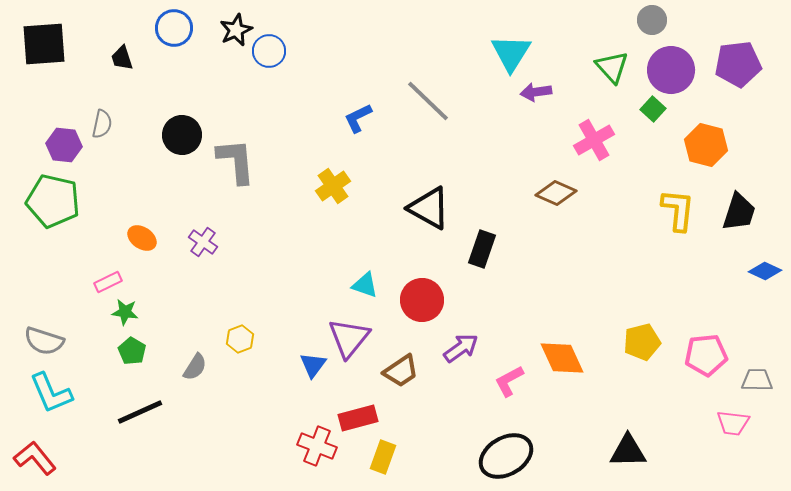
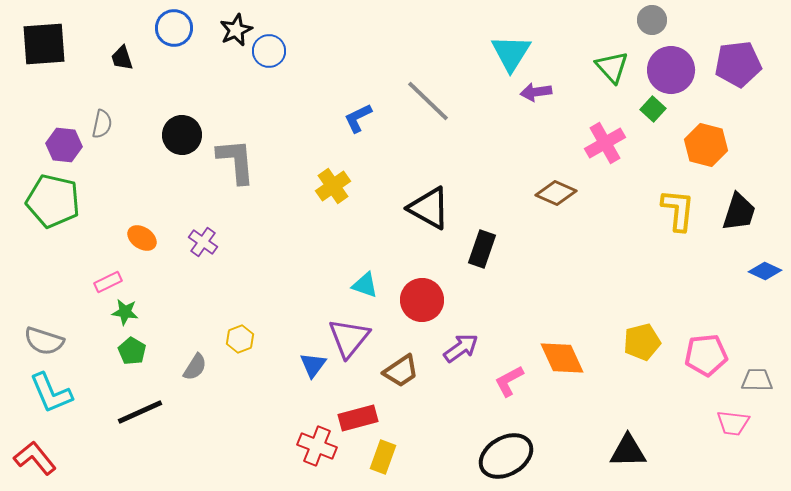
pink cross at (594, 140): moved 11 px right, 3 px down
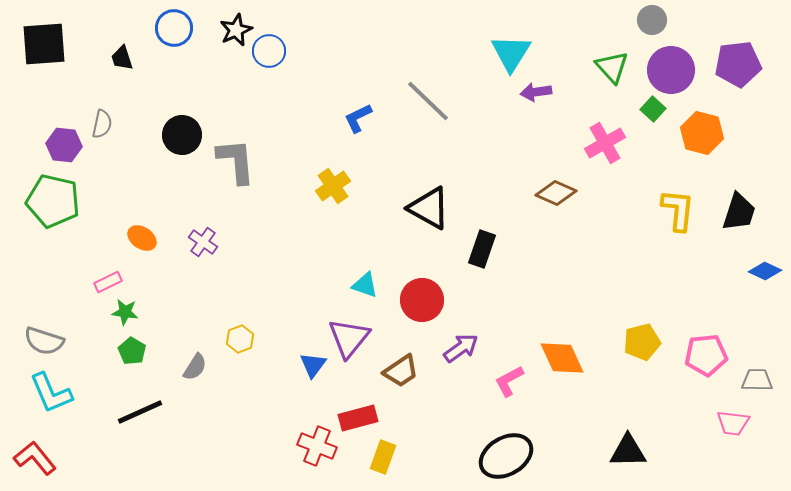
orange hexagon at (706, 145): moved 4 px left, 12 px up
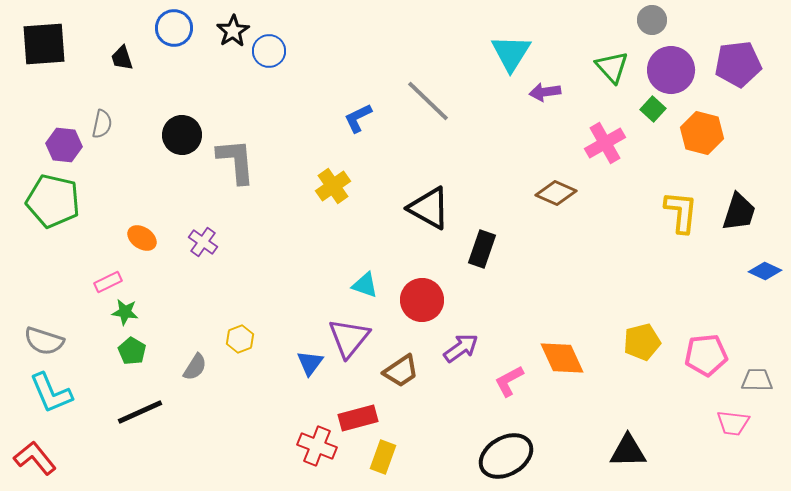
black star at (236, 30): moved 3 px left, 1 px down; rotated 8 degrees counterclockwise
purple arrow at (536, 92): moved 9 px right
yellow L-shape at (678, 210): moved 3 px right, 2 px down
blue triangle at (313, 365): moved 3 px left, 2 px up
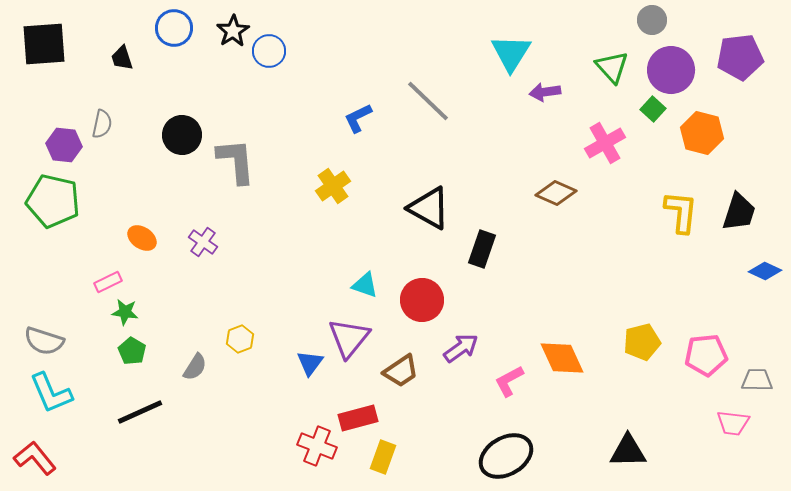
purple pentagon at (738, 64): moved 2 px right, 7 px up
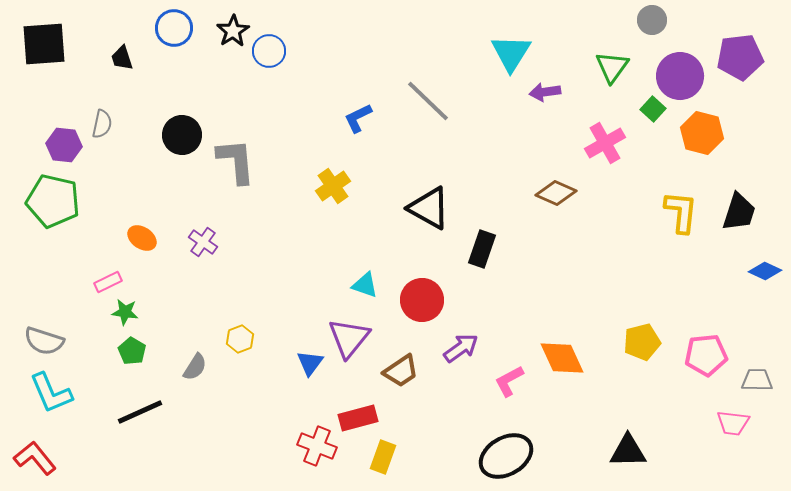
green triangle at (612, 67): rotated 18 degrees clockwise
purple circle at (671, 70): moved 9 px right, 6 px down
